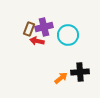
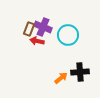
purple cross: moved 1 px left; rotated 36 degrees clockwise
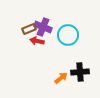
brown rectangle: rotated 48 degrees clockwise
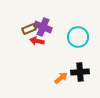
cyan circle: moved 10 px right, 2 px down
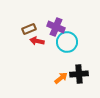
purple cross: moved 13 px right
cyan circle: moved 11 px left, 5 px down
black cross: moved 1 px left, 2 px down
